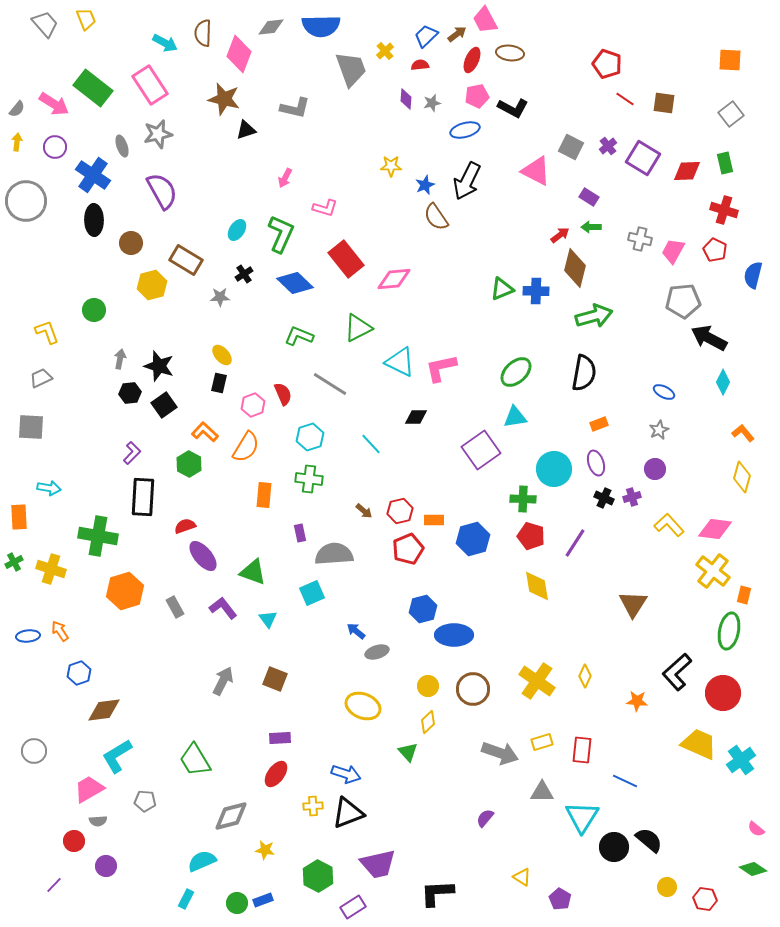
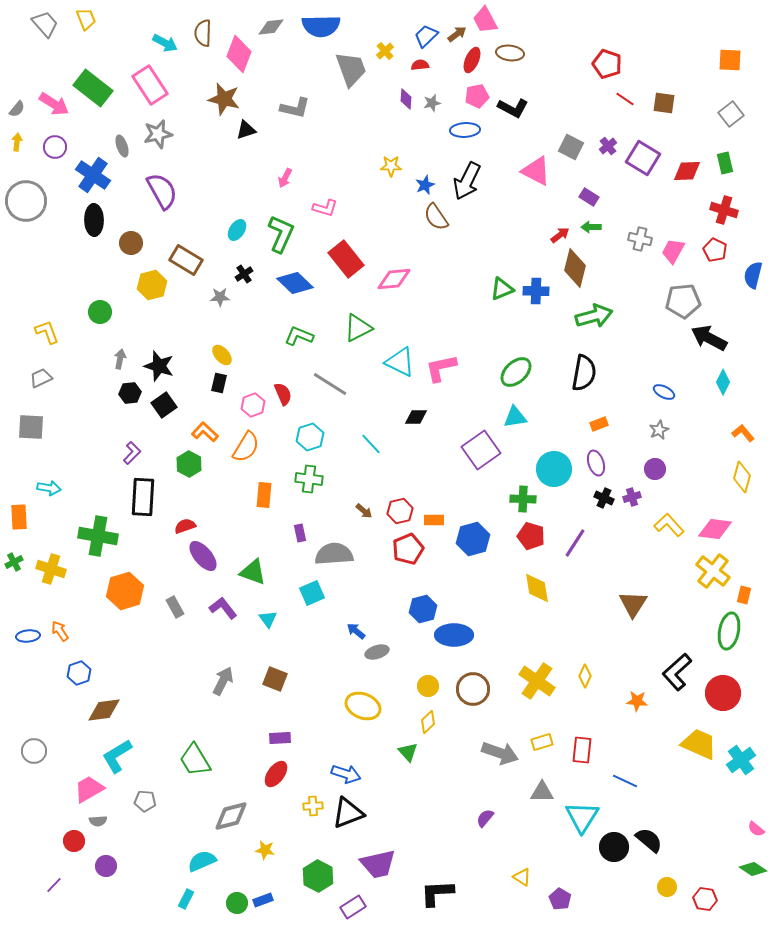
blue ellipse at (465, 130): rotated 12 degrees clockwise
green circle at (94, 310): moved 6 px right, 2 px down
yellow diamond at (537, 586): moved 2 px down
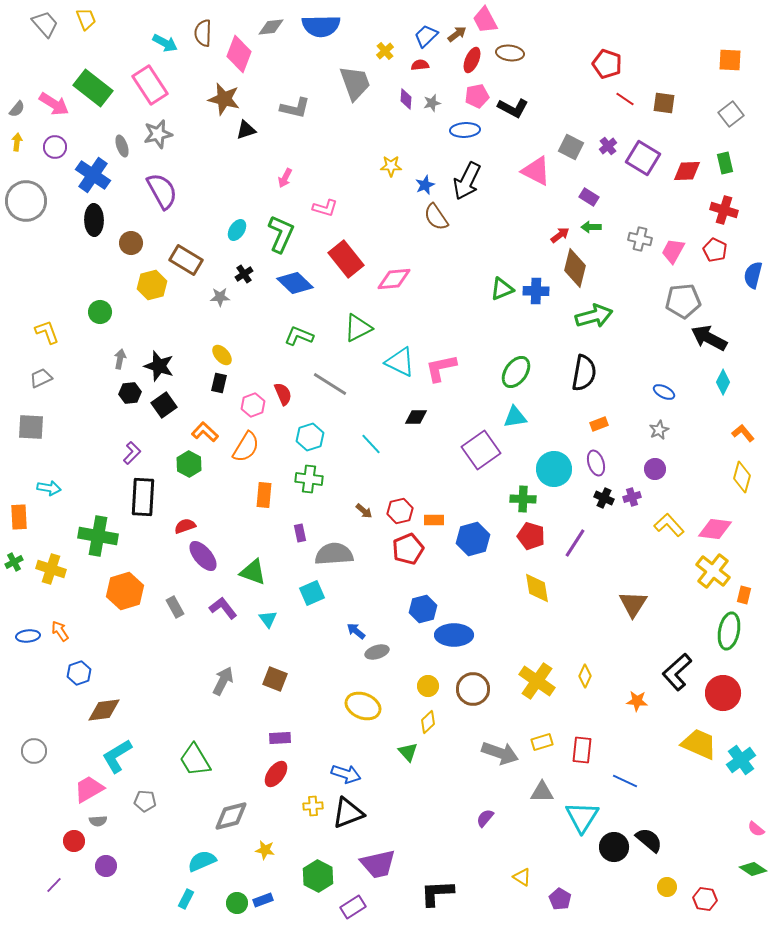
gray trapezoid at (351, 69): moved 4 px right, 14 px down
green ellipse at (516, 372): rotated 12 degrees counterclockwise
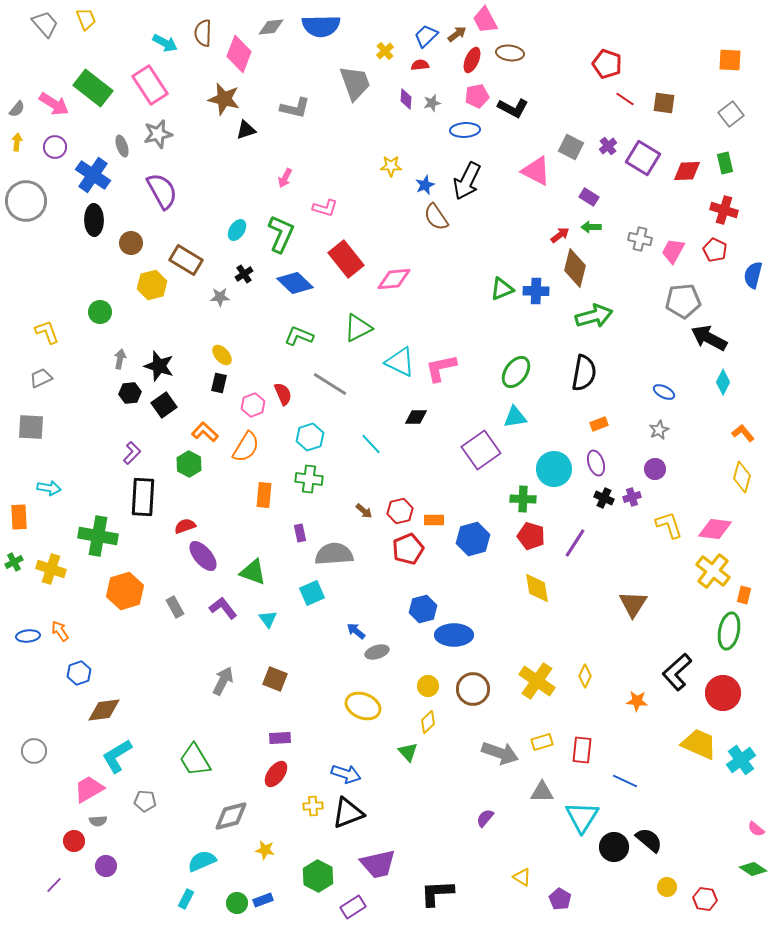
yellow L-shape at (669, 525): rotated 24 degrees clockwise
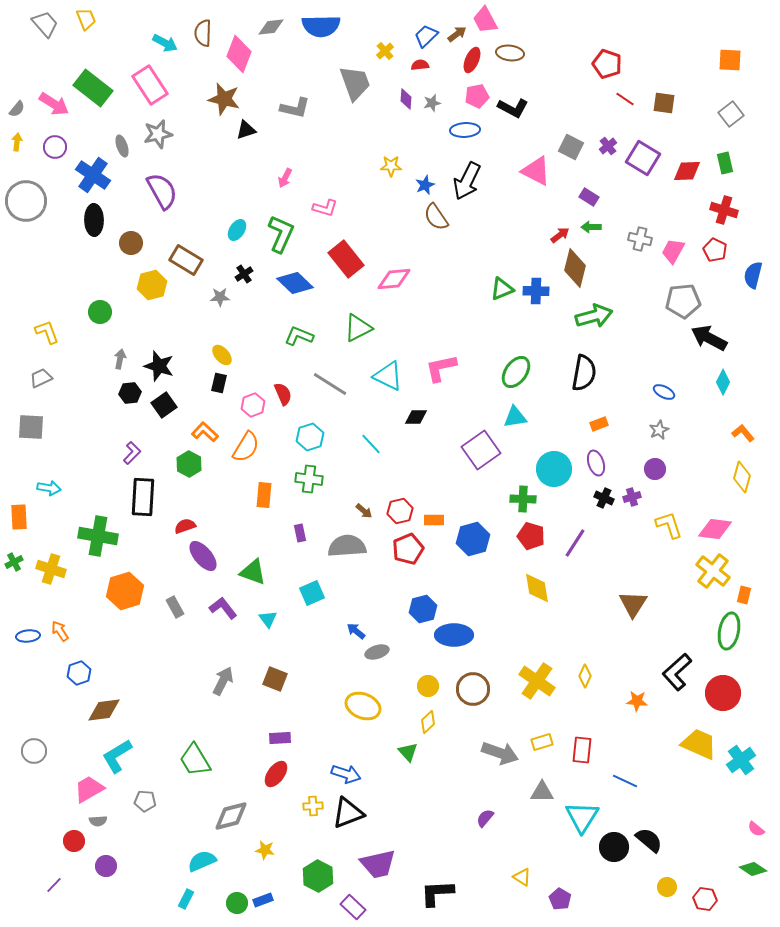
cyan triangle at (400, 362): moved 12 px left, 14 px down
gray semicircle at (334, 554): moved 13 px right, 8 px up
purple rectangle at (353, 907): rotated 75 degrees clockwise
